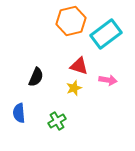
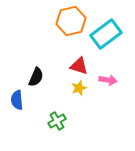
yellow star: moved 5 px right
blue semicircle: moved 2 px left, 13 px up
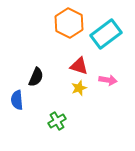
orange hexagon: moved 2 px left, 2 px down; rotated 20 degrees counterclockwise
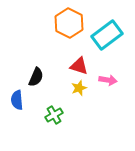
cyan rectangle: moved 1 px right, 1 px down
green cross: moved 3 px left, 6 px up
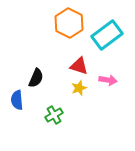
black semicircle: moved 1 px down
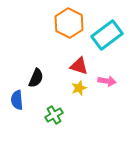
pink arrow: moved 1 px left, 1 px down
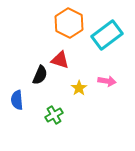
red triangle: moved 19 px left, 6 px up
black semicircle: moved 4 px right, 3 px up
yellow star: rotated 14 degrees counterclockwise
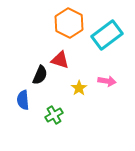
blue semicircle: moved 6 px right
